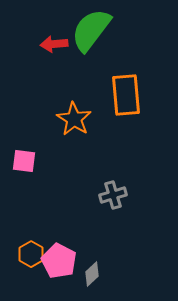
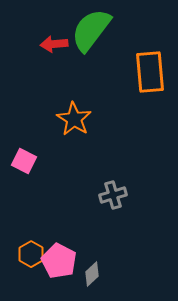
orange rectangle: moved 24 px right, 23 px up
pink square: rotated 20 degrees clockwise
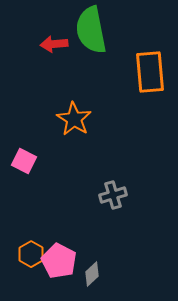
green semicircle: rotated 48 degrees counterclockwise
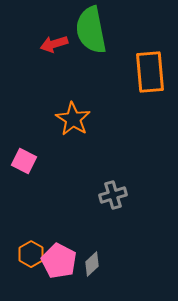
red arrow: rotated 12 degrees counterclockwise
orange star: moved 1 px left
gray diamond: moved 10 px up
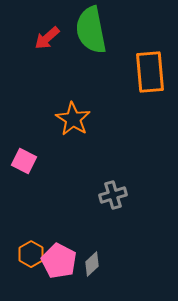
red arrow: moved 7 px left, 6 px up; rotated 24 degrees counterclockwise
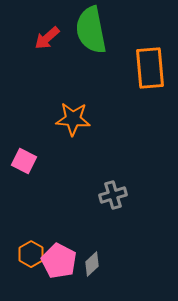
orange rectangle: moved 4 px up
orange star: rotated 28 degrees counterclockwise
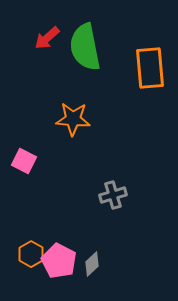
green semicircle: moved 6 px left, 17 px down
